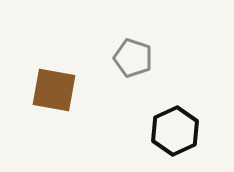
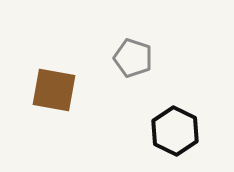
black hexagon: rotated 9 degrees counterclockwise
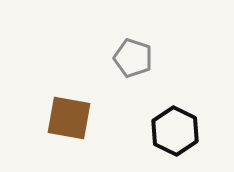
brown square: moved 15 px right, 28 px down
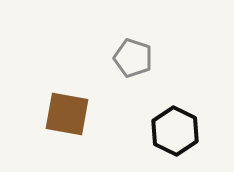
brown square: moved 2 px left, 4 px up
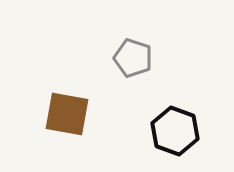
black hexagon: rotated 6 degrees counterclockwise
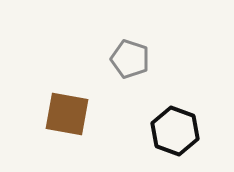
gray pentagon: moved 3 px left, 1 px down
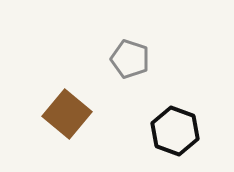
brown square: rotated 30 degrees clockwise
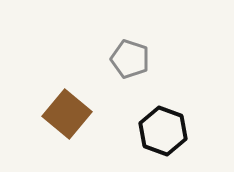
black hexagon: moved 12 px left
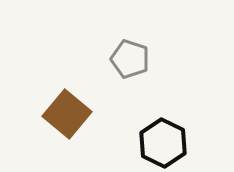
black hexagon: moved 12 px down; rotated 6 degrees clockwise
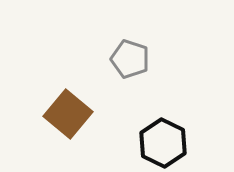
brown square: moved 1 px right
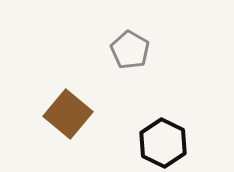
gray pentagon: moved 9 px up; rotated 12 degrees clockwise
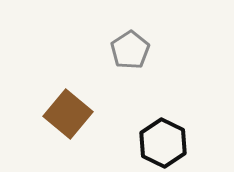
gray pentagon: rotated 9 degrees clockwise
